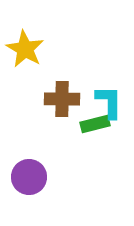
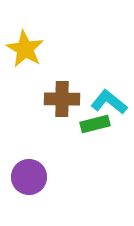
cyan L-shape: rotated 51 degrees counterclockwise
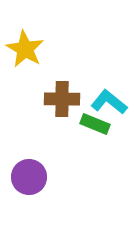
green rectangle: rotated 36 degrees clockwise
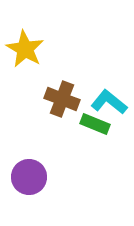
brown cross: rotated 20 degrees clockwise
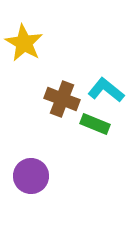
yellow star: moved 1 px left, 6 px up
cyan L-shape: moved 3 px left, 12 px up
purple circle: moved 2 px right, 1 px up
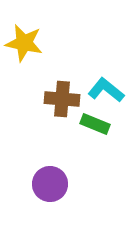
yellow star: rotated 18 degrees counterclockwise
brown cross: rotated 16 degrees counterclockwise
purple circle: moved 19 px right, 8 px down
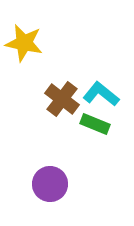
cyan L-shape: moved 5 px left, 4 px down
brown cross: rotated 32 degrees clockwise
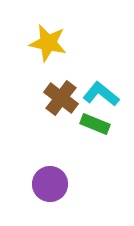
yellow star: moved 24 px right
brown cross: moved 1 px left, 1 px up
